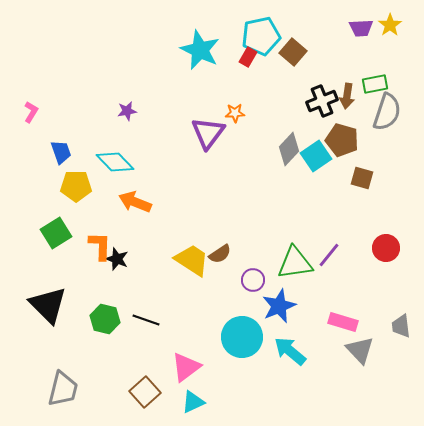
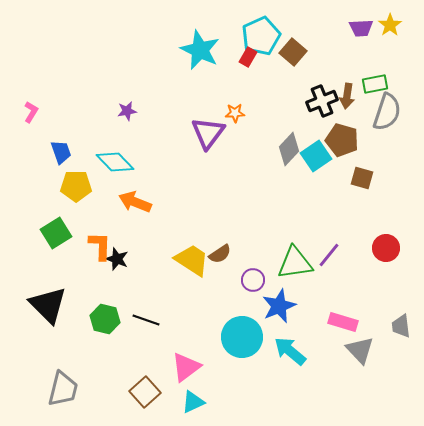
cyan pentagon at (261, 36): rotated 12 degrees counterclockwise
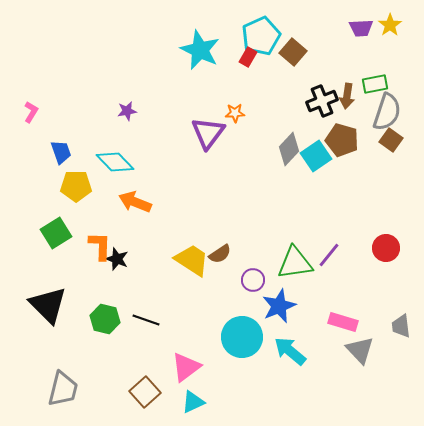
brown square at (362, 178): moved 29 px right, 38 px up; rotated 20 degrees clockwise
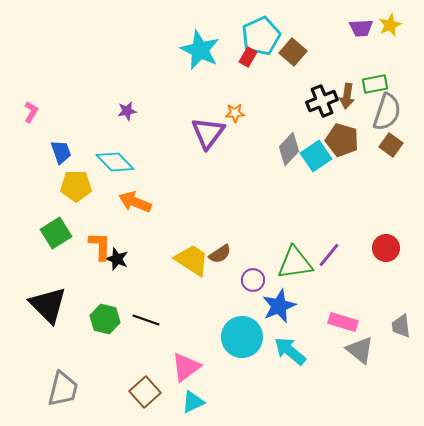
yellow star at (390, 25): rotated 10 degrees clockwise
brown square at (391, 140): moved 5 px down
gray triangle at (360, 350): rotated 8 degrees counterclockwise
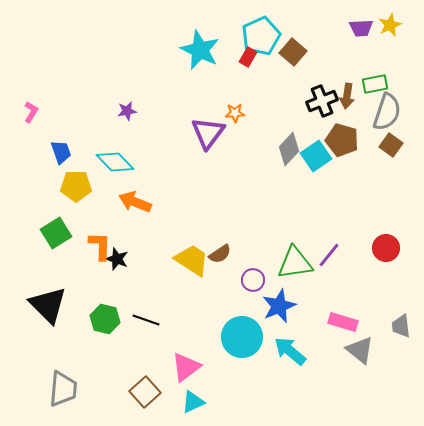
gray trapezoid at (63, 389): rotated 9 degrees counterclockwise
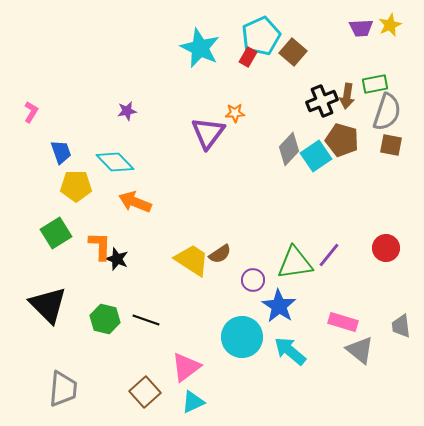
cyan star at (200, 50): moved 2 px up
brown square at (391, 145): rotated 25 degrees counterclockwise
blue star at (279, 306): rotated 16 degrees counterclockwise
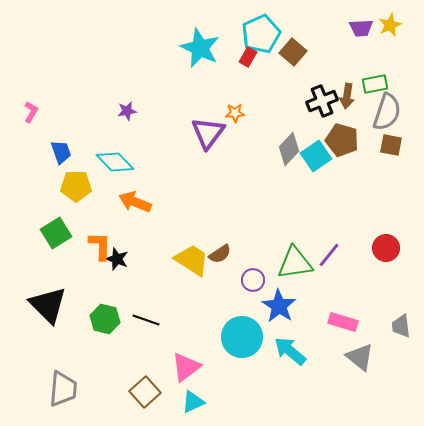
cyan pentagon at (261, 36): moved 2 px up
gray triangle at (360, 350): moved 7 px down
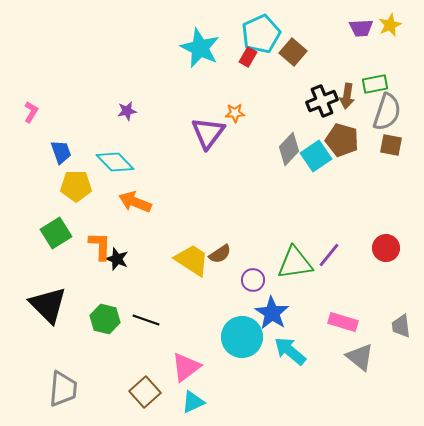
blue star at (279, 306): moved 7 px left, 7 px down
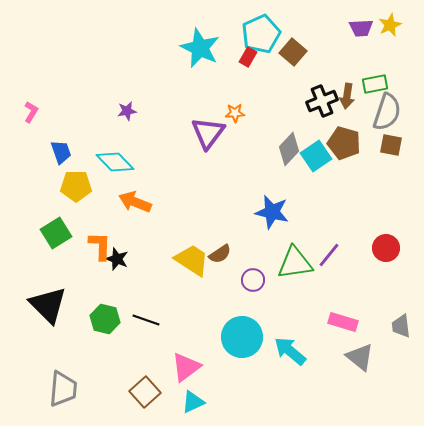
brown pentagon at (342, 140): moved 2 px right, 3 px down
blue star at (272, 313): moved 101 px up; rotated 20 degrees counterclockwise
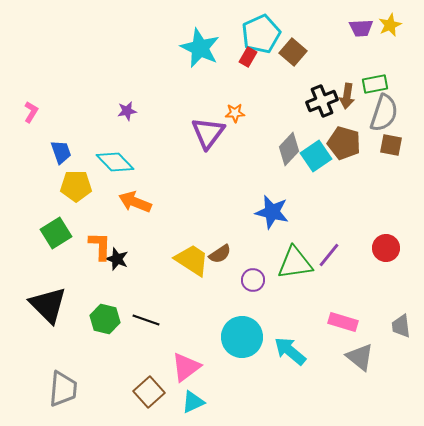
gray semicircle at (387, 112): moved 3 px left, 1 px down
brown square at (145, 392): moved 4 px right
